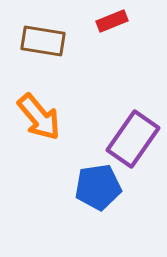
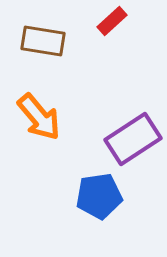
red rectangle: rotated 20 degrees counterclockwise
purple rectangle: rotated 22 degrees clockwise
blue pentagon: moved 1 px right, 9 px down
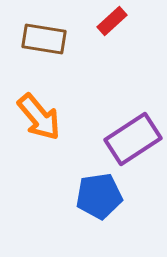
brown rectangle: moved 1 px right, 2 px up
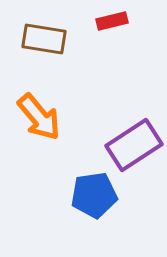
red rectangle: rotated 28 degrees clockwise
purple rectangle: moved 1 px right, 6 px down
blue pentagon: moved 5 px left, 1 px up
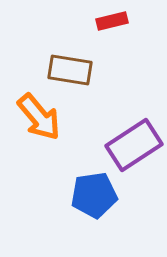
brown rectangle: moved 26 px right, 31 px down
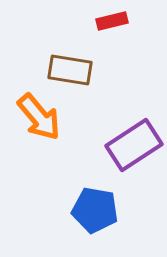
blue pentagon: moved 1 px right, 15 px down; rotated 18 degrees clockwise
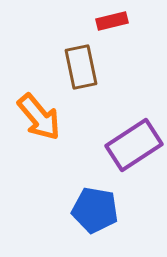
brown rectangle: moved 11 px right, 3 px up; rotated 69 degrees clockwise
